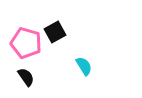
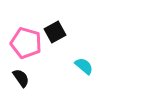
cyan semicircle: rotated 18 degrees counterclockwise
black semicircle: moved 5 px left, 1 px down
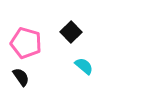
black square: moved 16 px right; rotated 15 degrees counterclockwise
black semicircle: moved 1 px up
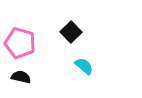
pink pentagon: moved 6 px left
black semicircle: rotated 42 degrees counterclockwise
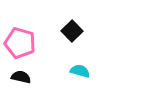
black square: moved 1 px right, 1 px up
cyan semicircle: moved 4 px left, 5 px down; rotated 24 degrees counterclockwise
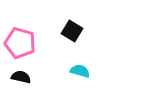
black square: rotated 15 degrees counterclockwise
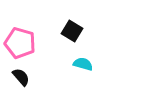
cyan semicircle: moved 3 px right, 7 px up
black semicircle: rotated 36 degrees clockwise
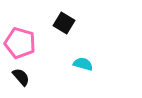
black square: moved 8 px left, 8 px up
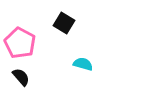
pink pentagon: rotated 12 degrees clockwise
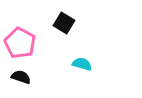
cyan semicircle: moved 1 px left
black semicircle: rotated 30 degrees counterclockwise
